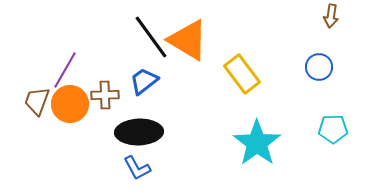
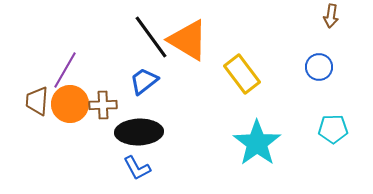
brown cross: moved 2 px left, 10 px down
brown trapezoid: rotated 16 degrees counterclockwise
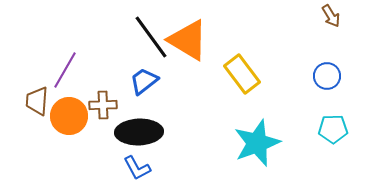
brown arrow: rotated 40 degrees counterclockwise
blue circle: moved 8 px right, 9 px down
orange circle: moved 1 px left, 12 px down
cyan star: rotated 15 degrees clockwise
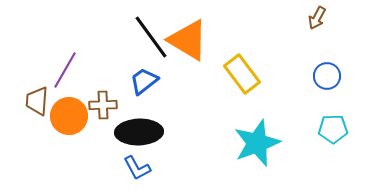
brown arrow: moved 14 px left, 2 px down; rotated 60 degrees clockwise
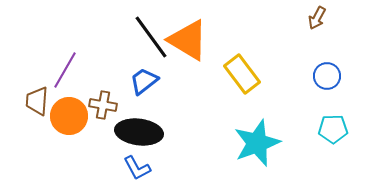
brown cross: rotated 12 degrees clockwise
black ellipse: rotated 9 degrees clockwise
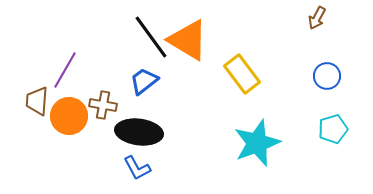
cyan pentagon: rotated 16 degrees counterclockwise
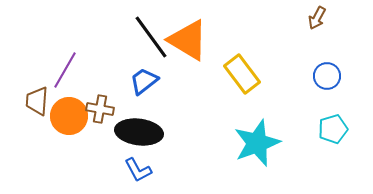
brown cross: moved 3 px left, 4 px down
blue L-shape: moved 1 px right, 2 px down
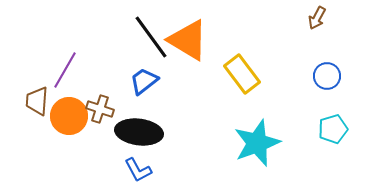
brown cross: rotated 8 degrees clockwise
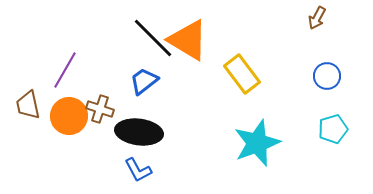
black line: moved 2 px right, 1 px down; rotated 9 degrees counterclockwise
brown trapezoid: moved 9 px left, 4 px down; rotated 16 degrees counterclockwise
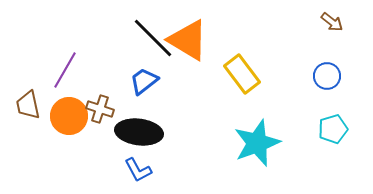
brown arrow: moved 15 px right, 4 px down; rotated 80 degrees counterclockwise
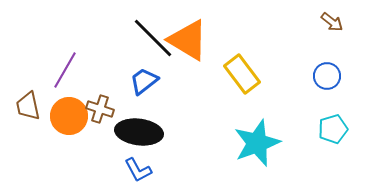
brown trapezoid: moved 1 px down
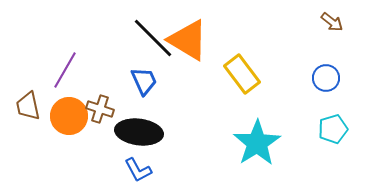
blue circle: moved 1 px left, 2 px down
blue trapezoid: rotated 104 degrees clockwise
cyan star: rotated 12 degrees counterclockwise
